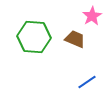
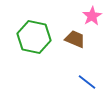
green hexagon: rotated 8 degrees clockwise
blue line: rotated 72 degrees clockwise
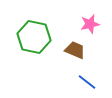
pink star: moved 2 px left, 8 px down; rotated 18 degrees clockwise
brown trapezoid: moved 11 px down
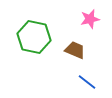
pink star: moved 5 px up
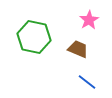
pink star: moved 1 px left, 1 px down; rotated 18 degrees counterclockwise
brown trapezoid: moved 3 px right, 1 px up
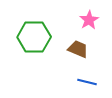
green hexagon: rotated 12 degrees counterclockwise
blue line: rotated 24 degrees counterclockwise
